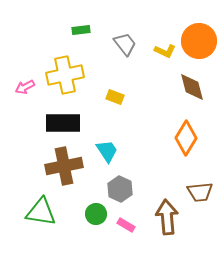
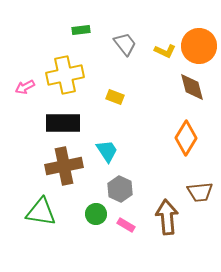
orange circle: moved 5 px down
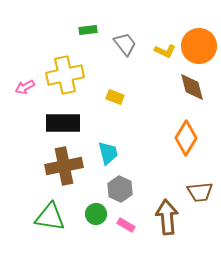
green rectangle: moved 7 px right
cyan trapezoid: moved 1 px right, 2 px down; rotated 20 degrees clockwise
green triangle: moved 9 px right, 5 px down
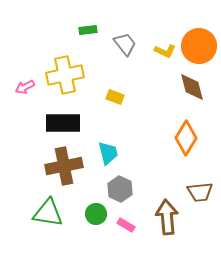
green triangle: moved 2 px left, 4 px up
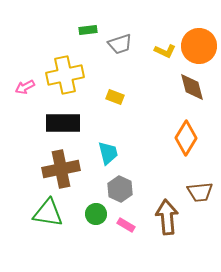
gray trapezoid: moved 5 px left; rotated 110 degrees clockwise
brown cross: moved 3 px left, 3 px down
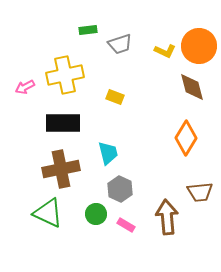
green triangle: rotated 16 degrees clockwise
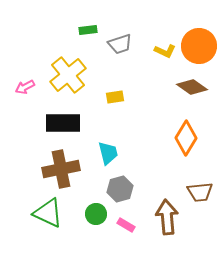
yellow cross: moved 3 px right; rotated 27 degrees counterclockwise
brown diamond: rotated 40 degrees counterclockwise
yellow rectangle: rotated 30 degrees counterclockwise
gray hexagon: rotated 20 degrees clockwise
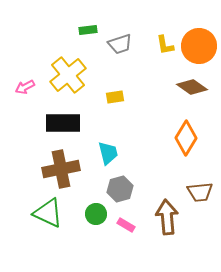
yellow L-shape: moved 6 px up; rotated 55 degrees clockwise
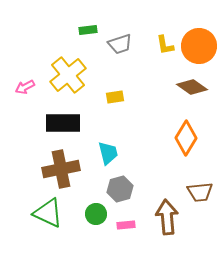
pink rectangle: rotated 36 degrees counterclockwise
